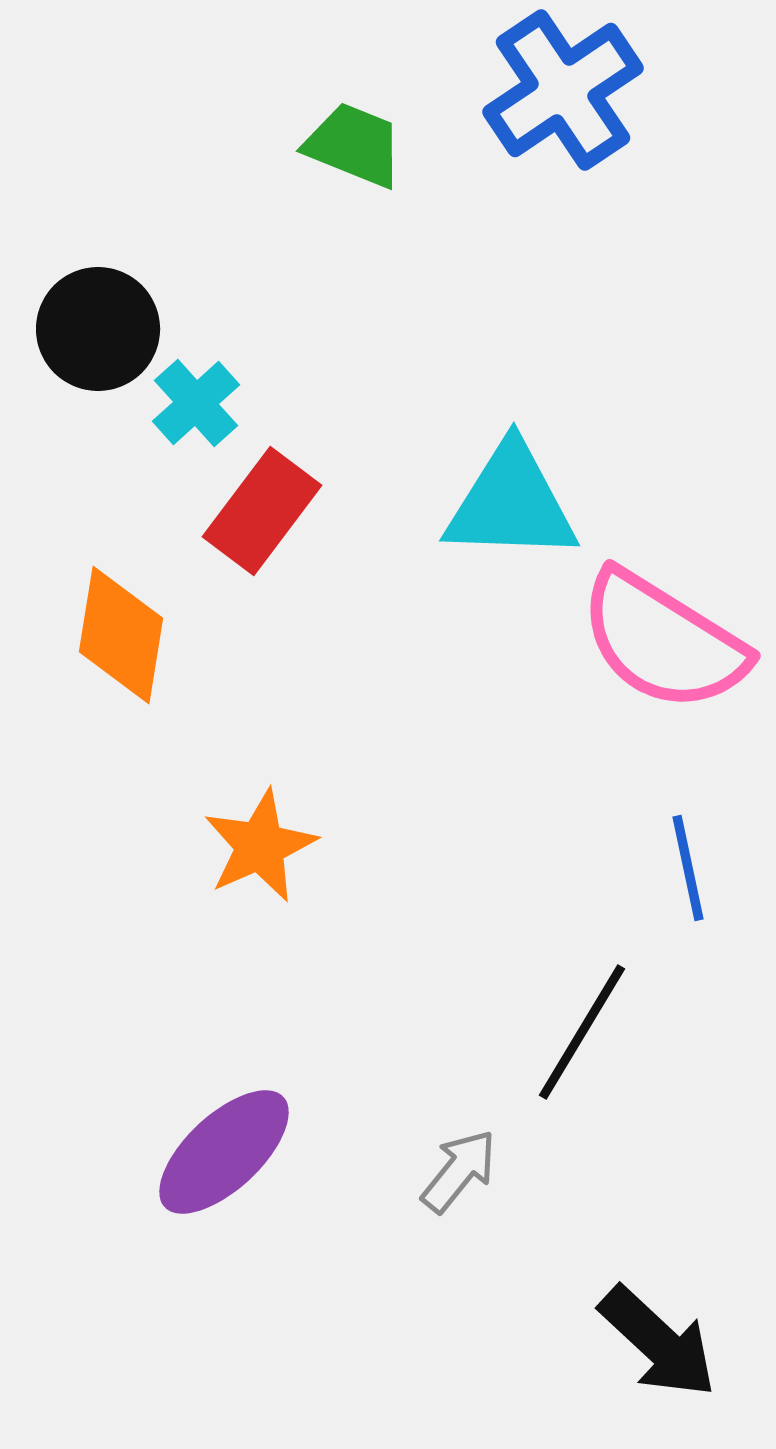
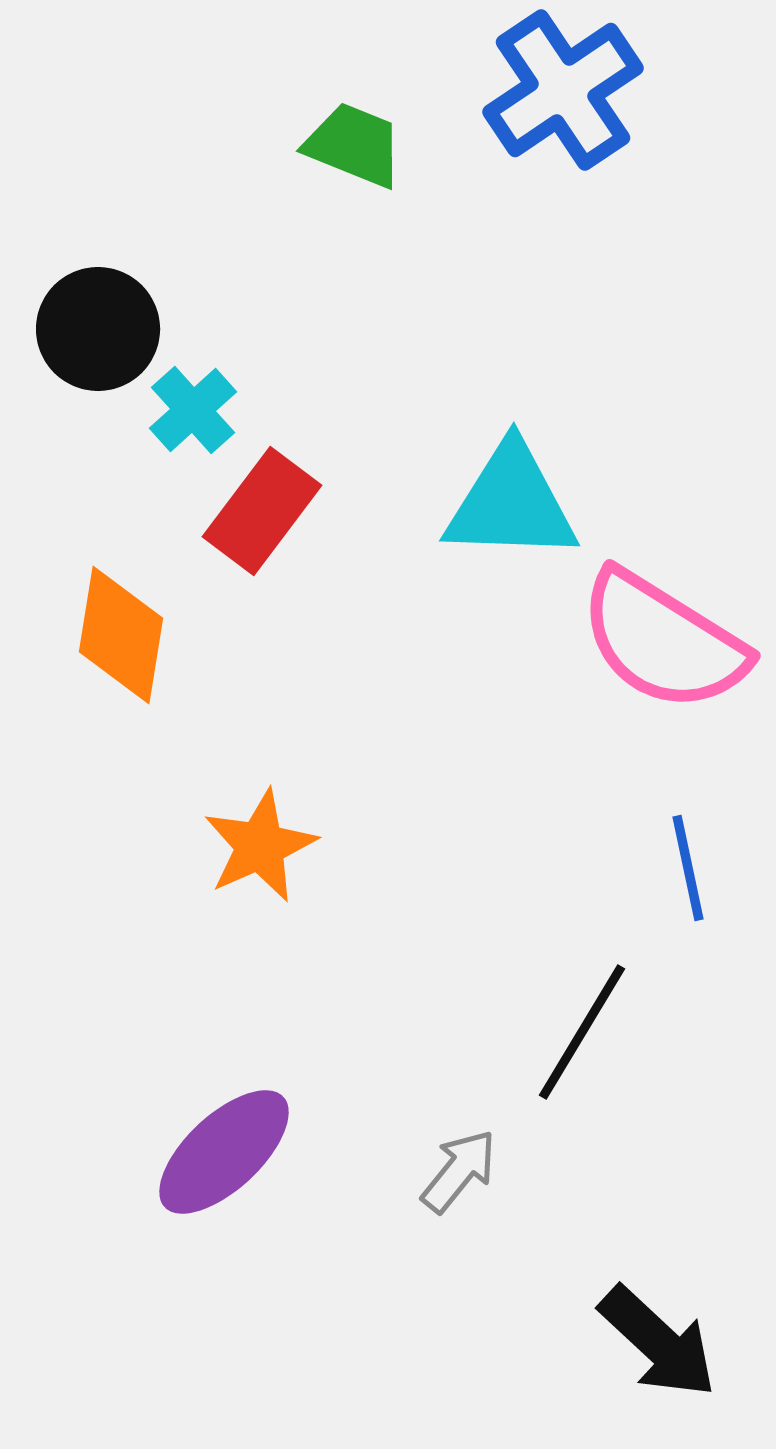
cyan cross: moved 3 px left, 7 px down
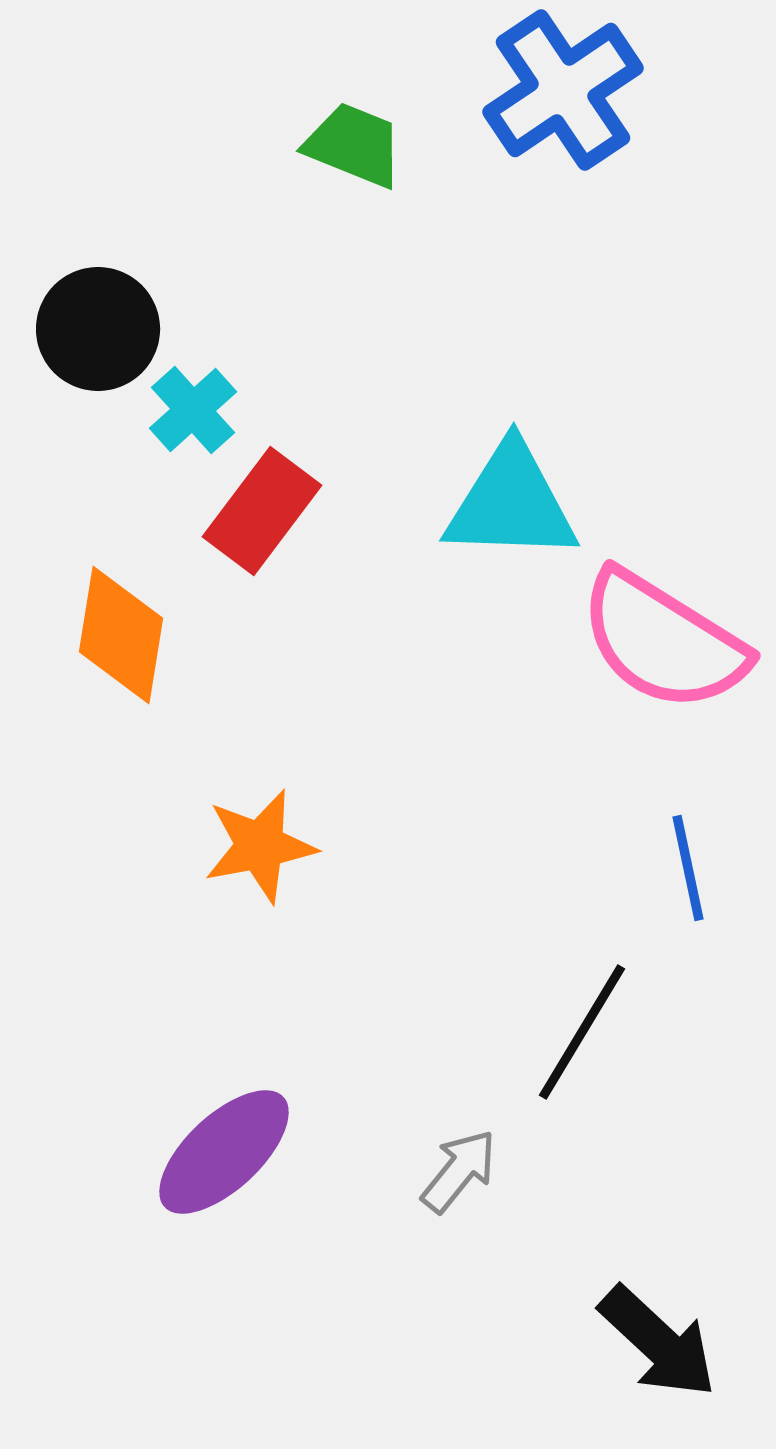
orange star: rotated 13 degrees clockwise
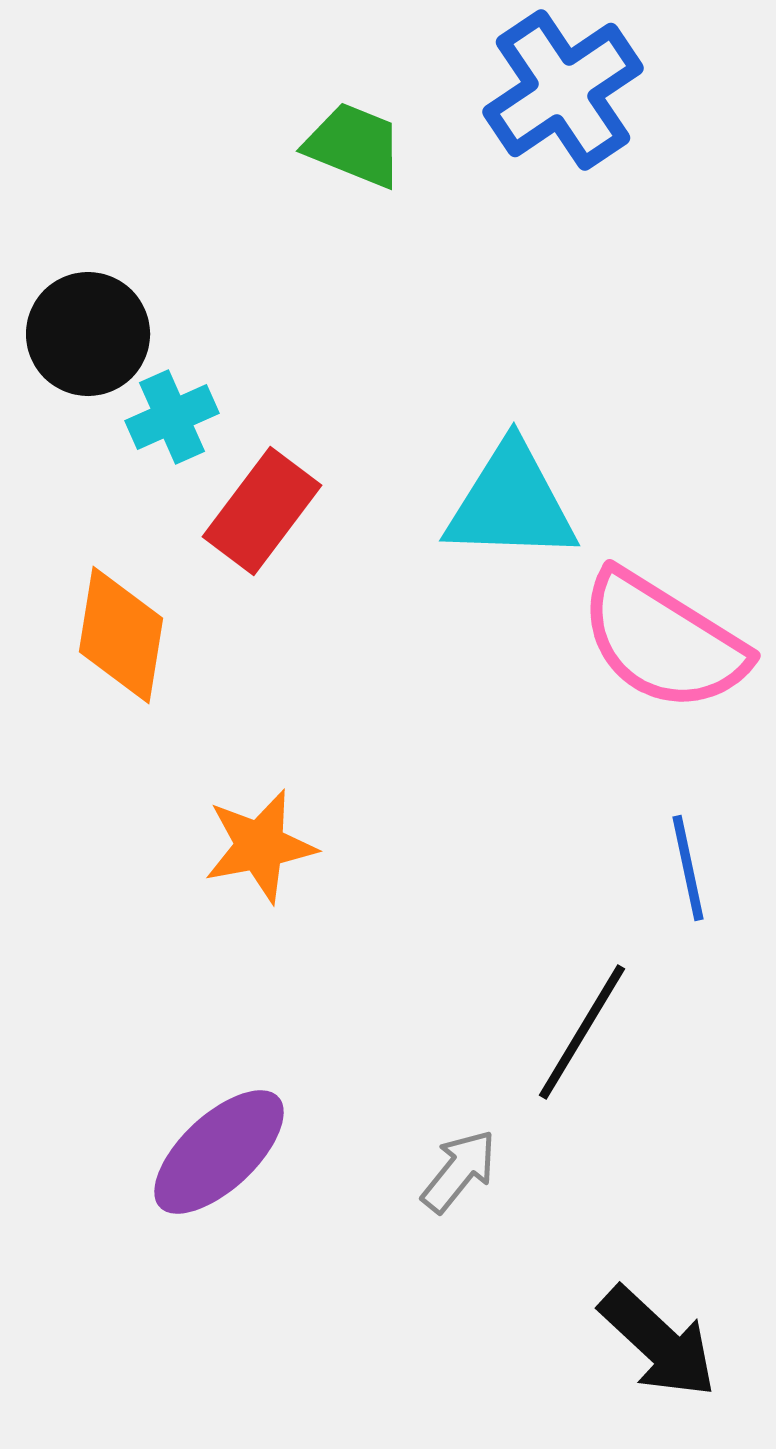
black circle: moved 10 px left, 5 px down
cyan cross: moved 21 px left, 7 px down; rotated 18 degrees clockwise
purple ellipse: moved 5 px left
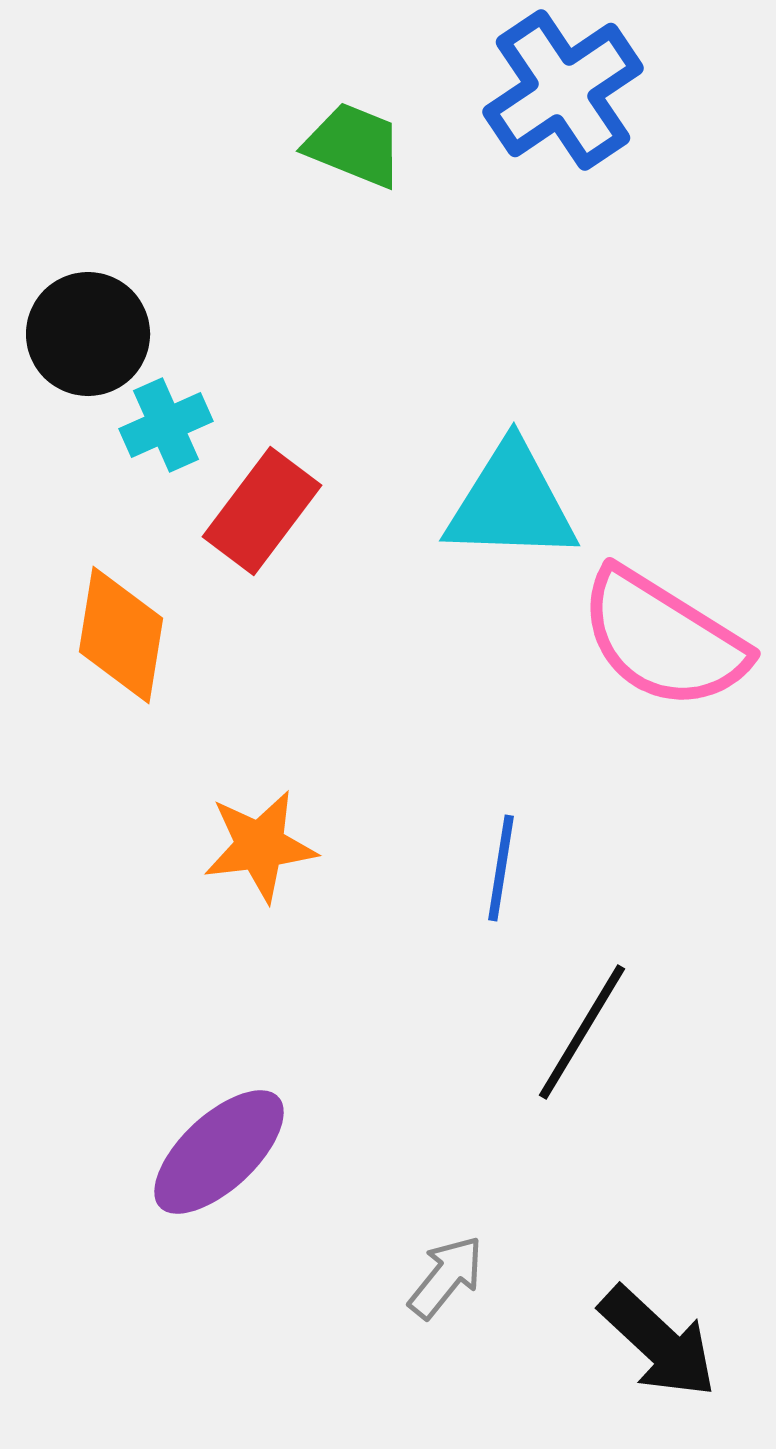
cyan cross: moved 6 px left, 8 px down
pink semicircle: moved 2 px up
orange star: rotated 4 degrees clockwise
blue line: moved 187 px left; rotated 21 degrees clockwise
gray arrow: moved 13 px left, 106 px down
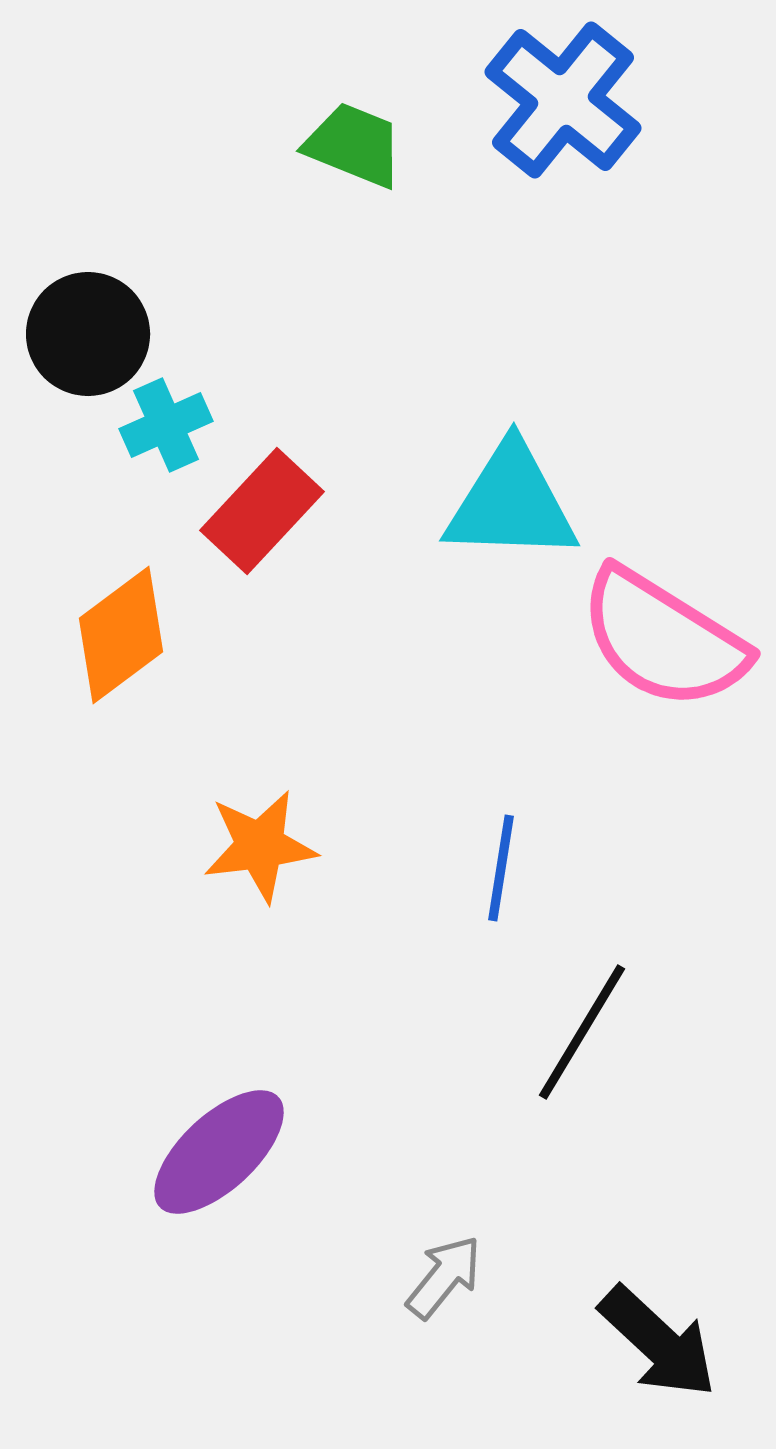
blue cross: moved 10 px down; rotated 17 degrees counterclockwise
red rectangle: rotated 6 degrees clockwise
orange diamond: rotated 44 degrees clockwise
gray arrow: moved 2 px left
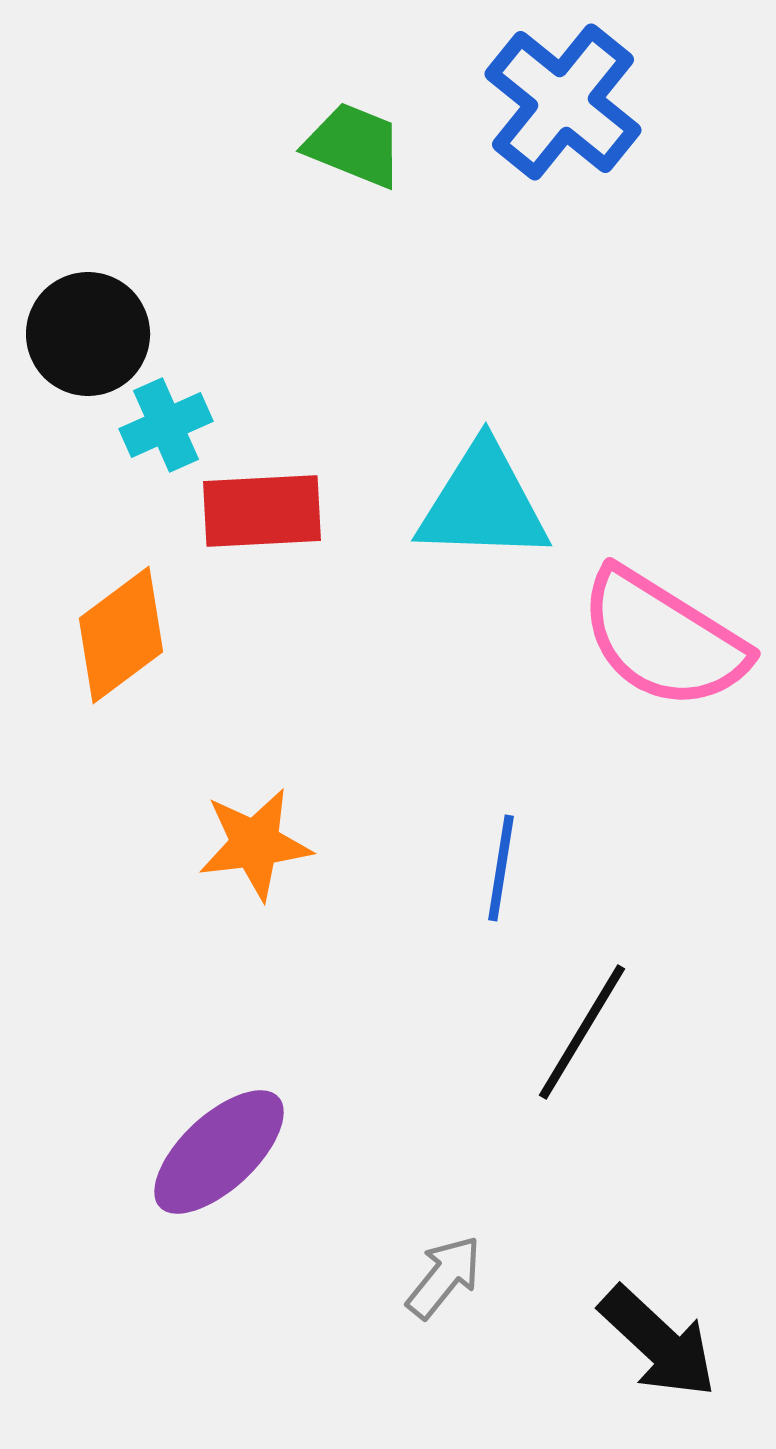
blue cross: moved 2 px down
cyan triangle: moved 28 px left
red rectangle: rotated 44 degrees clockwise
orange star: moved 5 px left, 2 px up
